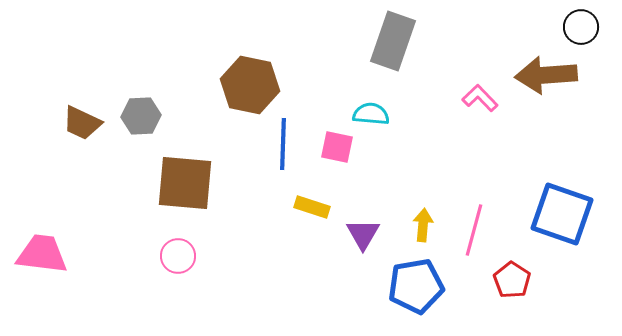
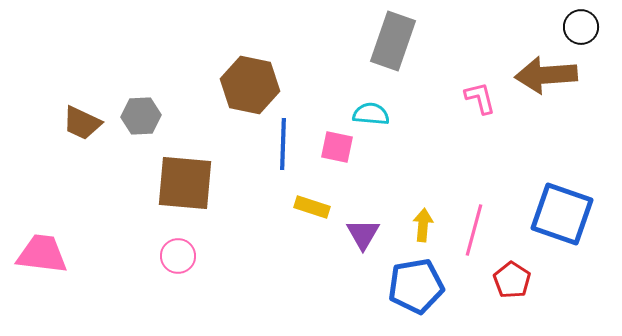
pink L-shape: rotated 30 degrees clockwise
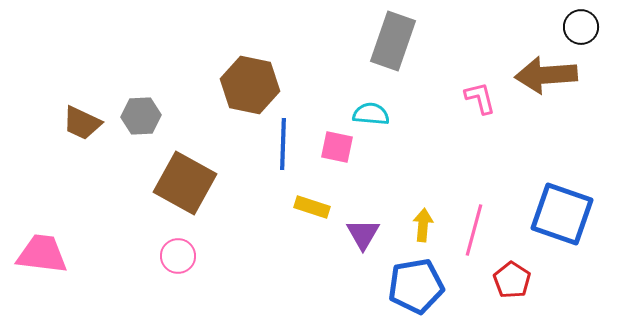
brown square: rotated 24 degrees clockwise
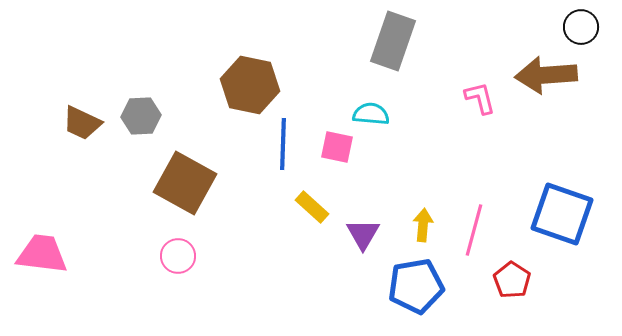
yellow rectangle: rotated 24 degrees clockwise
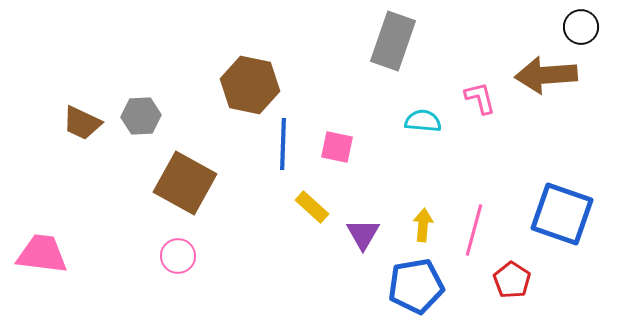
cyan semicircle: moved 52 px right, 7 px down
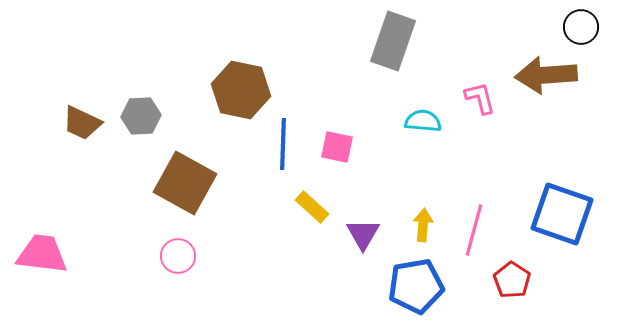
brown hexagon: moved 9 px left, 5 px down
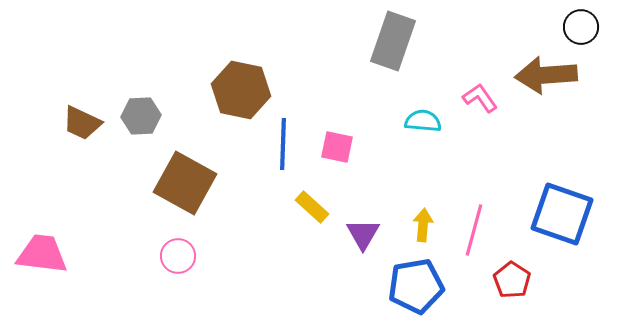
pink L-shape: rotated 21 degrees counterclockwise
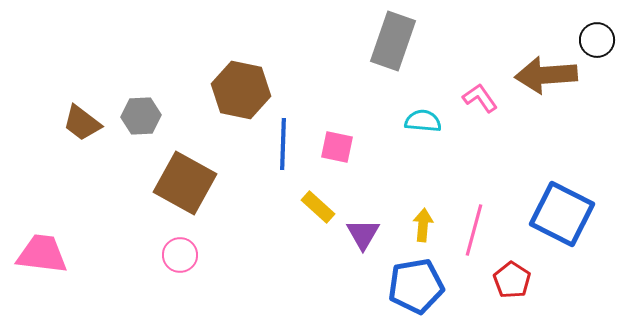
black circle: moved 16 px right, 13 px down
brown trapezoid: rotated 12 degrees clockwise
yellow rectangle: moved 6 px right
blue square: rotated 8 degrees clockwise
pink circle: moved 2 px right, 1 px up
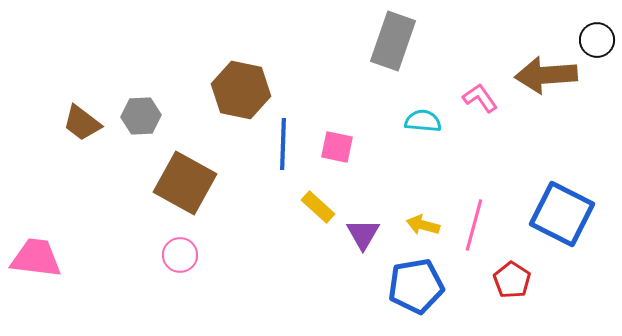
yellow arrow: rotated 80 degrees counterclockwise
pink line: moved 5 px up
pink trapezoid: moved 6 px left, 4 px down
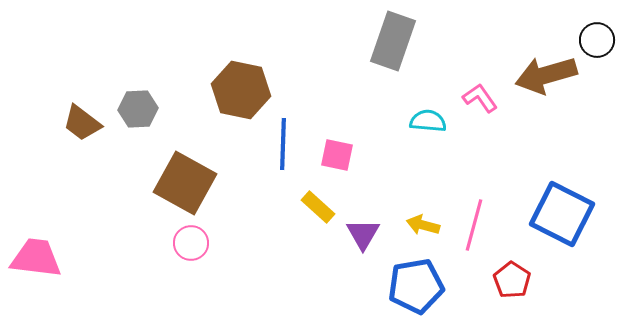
brown arrow: rotated 12 degrees counterclockwise
gray hexagon: moved 3 px left, 7 px up
cyan semicircle: moved 5 px right
pink square: moved 8 px down
pink circle: moved 11 px right, 12 px up
